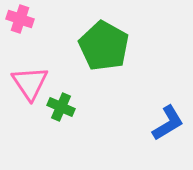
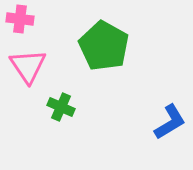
pink cross: rotated 12 degrees counterclockwise
pink triangle: moved 2 px left, 17 px up
blue L-shape: moved 2 px right, 1 px up
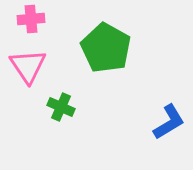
pink cross: moved 11 px right; rotated 12 degrees counterclockwise
green pentagon: moved 2 px right, 2 px down
blue L-shape: moved 1 px left
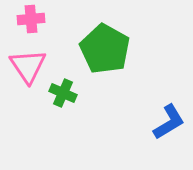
green pentagon: moved 1 px left, 1 px down
green cross: moved 2 px right, 14 px up
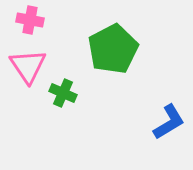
pink cross: moved 1 px left, 1 px down; rotated 16 degrees clockwise
green pentagon: moved 8 px right; rotated 15 degrees clockwise
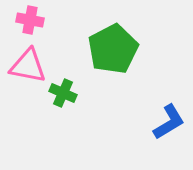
pink triangle: rotated 45 degrees counterclockwise
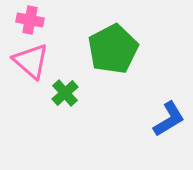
pink triangle: moved 3 px right, 5 px up; rotated 30 degrees clockwise
green cross: moved 2 px right; rotated 24 degrees clockwise
blue L-shape: moved 3 px up
